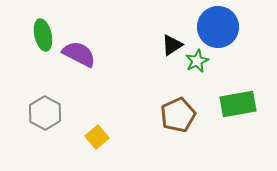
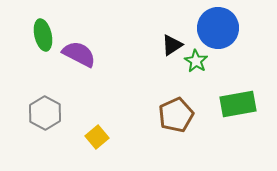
blue circle: moved 1 px down
green star: moved 1 px left; rotated 15 degrees counterclockwise
brown pentagon: moved 2 px left
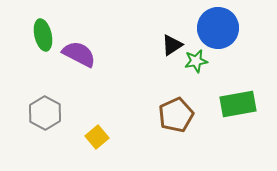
green star: rotated 30 degrees clockwise
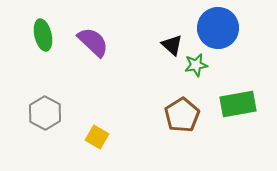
black triangle: rotated 45 degrees counterclockwise
purple semicircle: moved 14 px right, 12 px up; rotated 16 degrees clockwise
green star: moved 4 px down
brown pentagon: moved 6 px right; rotated 8 degrees counterclockwise
yellow square: rotated 20 degrees counterclockwise
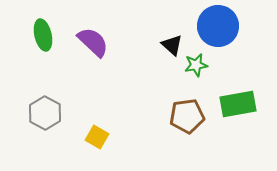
blue circle: moved 2 px up
brown pentagon: moved 5 px right, 1 px down; rotated 24 degrees clockwise
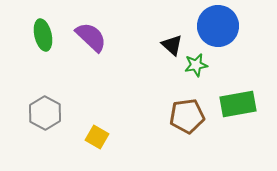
purple semicircle: moved 2 px left, 5 px up
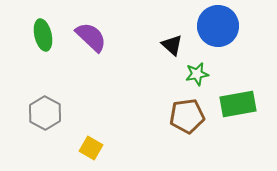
green star: moved 1 px right, 9 px down
yellow square: moved 6 px left, 11 px down
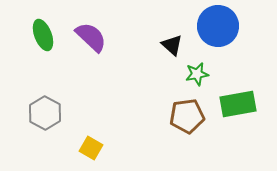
green ellipse: rotated 8 degrees counterclockwise
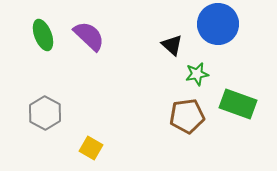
blue circle: moved 2 px up
purple semicircle: moved 2 px left, 1 px up
green rectangle: rotated 30 degrees clockwise
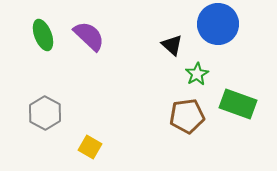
green star: rotated 20 degrees counterclockwise
yellow square: moved 1 px left, 1 px up
